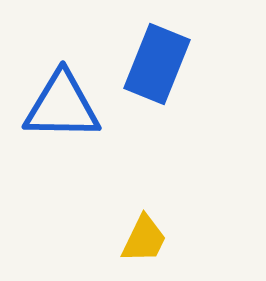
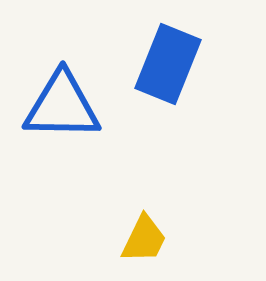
blue rectangle: moved 11 px right
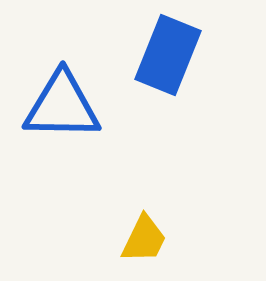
blue rectangle: moved 9 px up
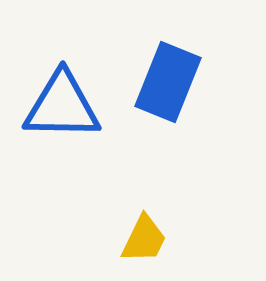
blue rectangle: moved 27 px down
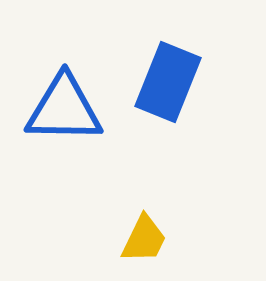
blue triangle: moved 2 px right, 3 px down
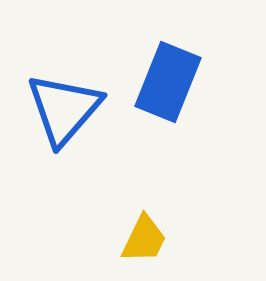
blue triangle: rotated 50 degrees counterclockwise
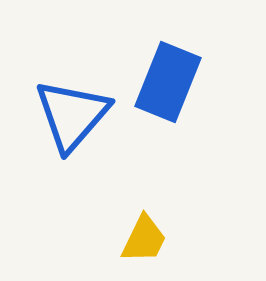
blue triangle: moved 8 px right, 6 px down
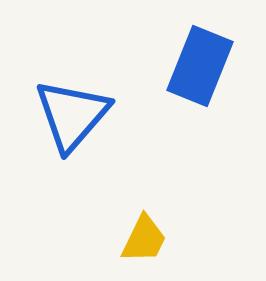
blue rectangle: moved 32 px right, 16 px up
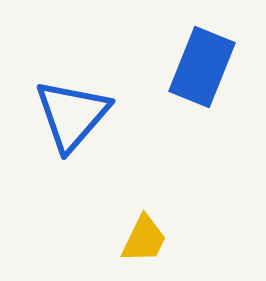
blue rectangle: moved 2 px right, 1 px down
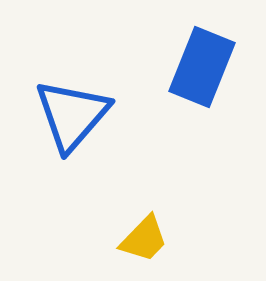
yellow trapezoid: rotated 18 degrees clockwise
